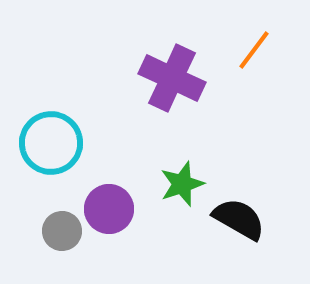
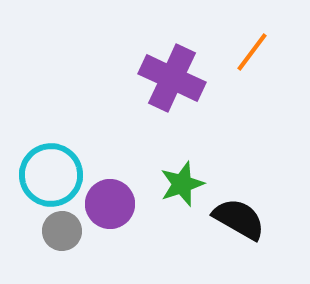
orange line: moved 2 px left, 2 px down
cyan circle: moved 32 px down
purple circle: moved 1 px right, 5 px up
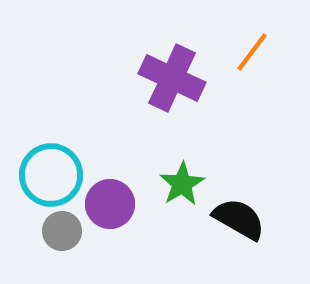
green star: rotated 12 degrees counterclockwise
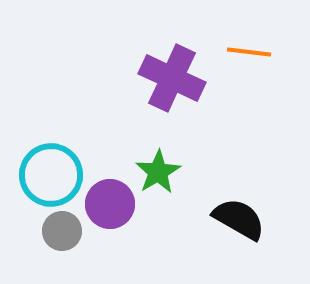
orange line: moved 3 px left; rotated 60 degrees clockwise
green star: moved 24 px left, 12 px up
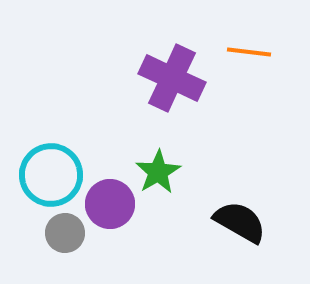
black semicircle: moved 1 px right, 3 px down
gray circle: moved 3 px right, 2 px down
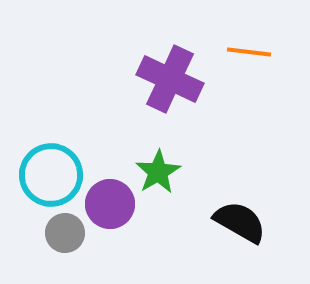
purple cross: moved 2 px left, 1 px down
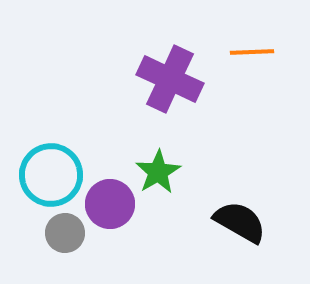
orange line: moved 3 px right; rotated 9 degrees counterclockwise
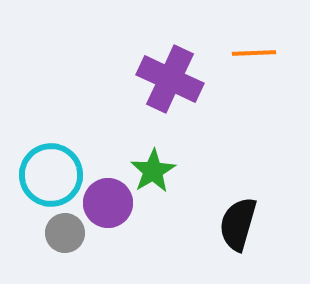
orange line: moved 2 px right, 1 px down
green star: moved 5 px left, 1 px up
purple circle: moved 2 px left, 1 px up
black semicircle: moved 2 px left, 2 px down; rotated 104 degrees counterclockwise
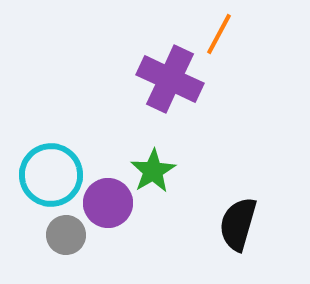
orange line: moved 35 px left, 19 px up; rotated 60 degrees counterclockwise
gray circle: moved 1 px right, 2 px down
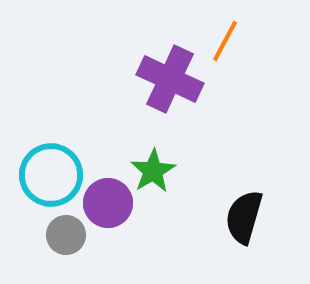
orange line: moved 6 px right, 7 px down
black semicircle: moved 6 px right, 7 px up
